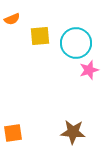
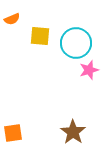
yellow square: rotated 10 degrees clockwise
brown star: rotated 30 degrees clockwise
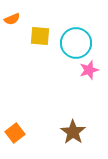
orange square: moved 2 px right; rotated 30 degrees counterclockwise
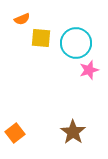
orange semicircle: moved 10 px right
yellow square: moved 1 px right, 2 px down
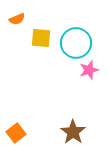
orange semicircle: moved 5 px left
orange square: moved 1 px right
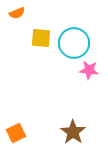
orange semicircle: moved 6 px up
cyan circle: moved 2 px left
pink star: rotated 24 degrees clockwise
orange square: rotated 12 degrees clockwise
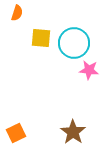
orange semicircle: rotated 49 degrees counterclockwise
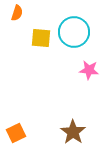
cyan circle: moved 11 px up
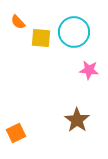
orange semicircle: moved 1 px right, 9 px down; rotated 119 degrees clockwise
brown star: moved 4 px right, 12 px up
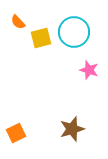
yellow square: rotated 20 degrees counterclockwise
pink star: rotated 12 degrees clockwise
brown star: moved 5 px left, 9 px down; rotated 20 degrees clockwise
